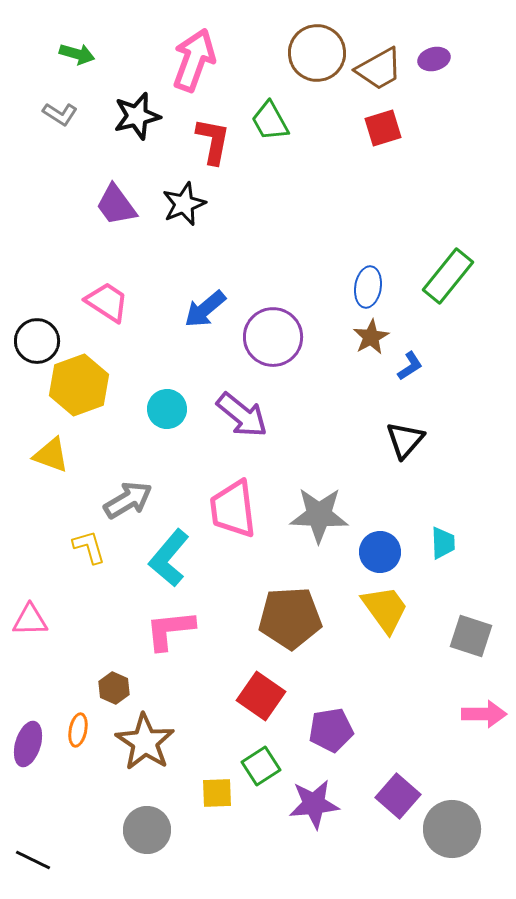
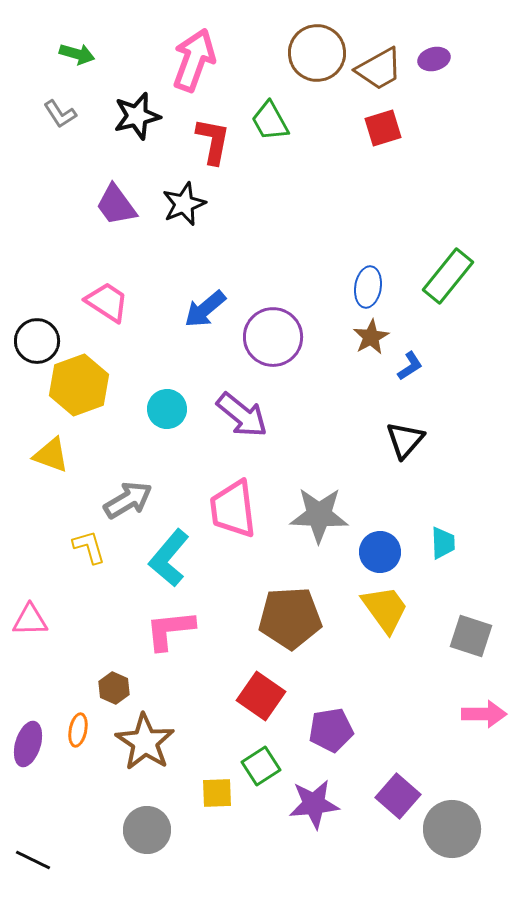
gray L-shape at (60, 114): rotated 24 degrees clockwise
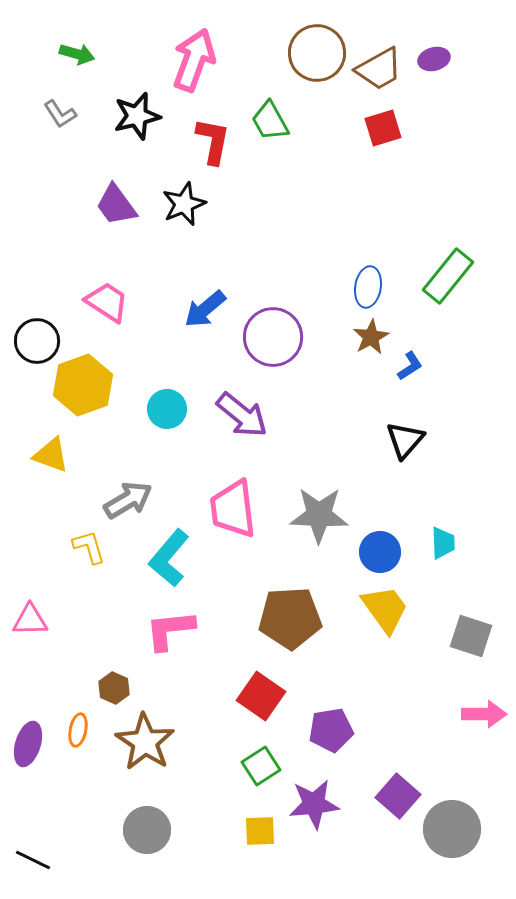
yellow hexagon at (79, 385): moved 4 px right
yellow square at (217, 793): moved 43 px right, 38 px down
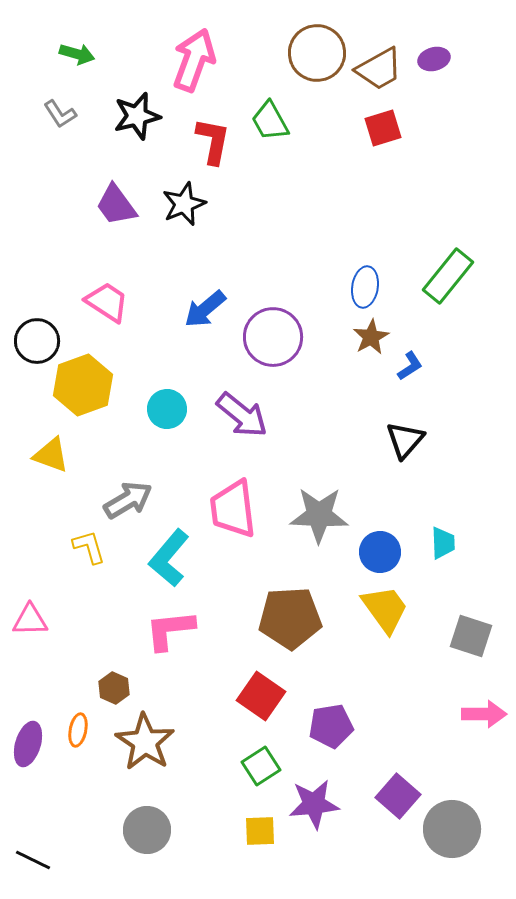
blue ellipse at (368, 287): moved 3 px left
purple pentagon at (331, 730): moved 4 px up
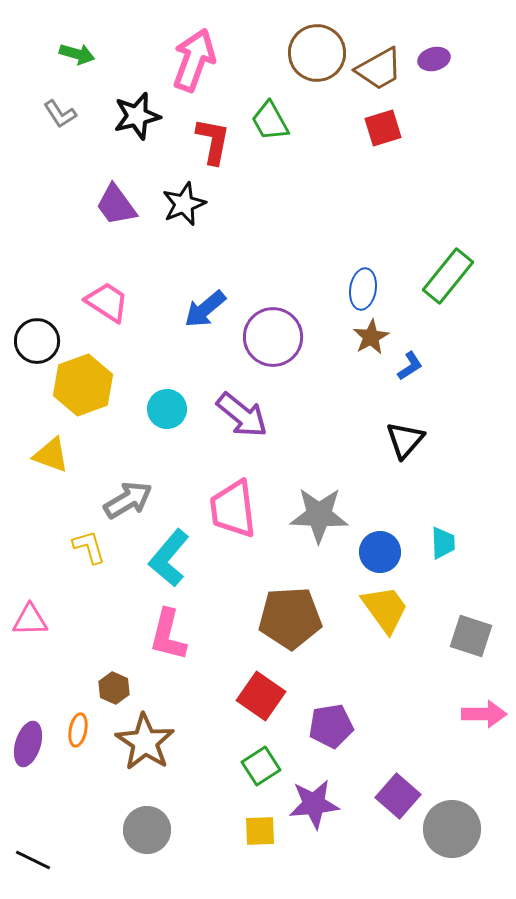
blue ellipse at (365, 287): moved 2 px left, 2 px down
pink L-shape at (170, 630): moved 2 px left, 5 px down; rotated 70 degrees counterclockwise
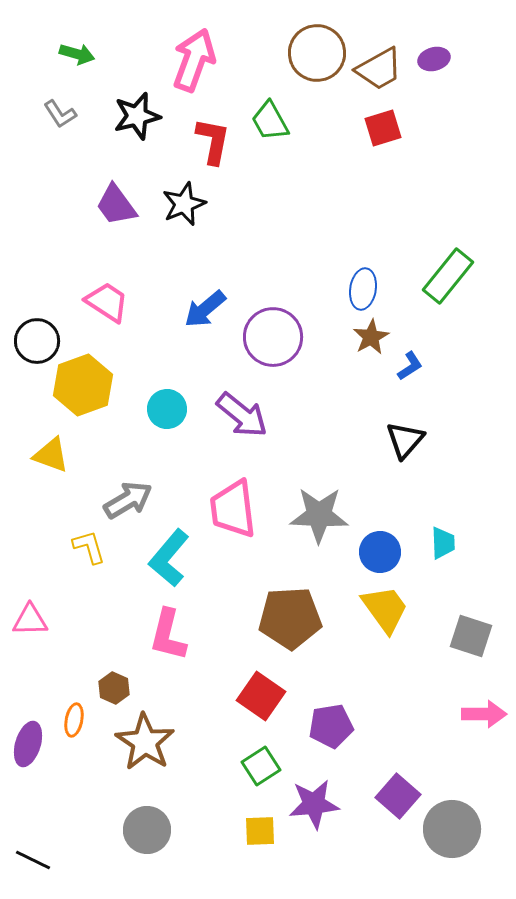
orange ellipse at (78, 730): moved 4 px left, 10 px up
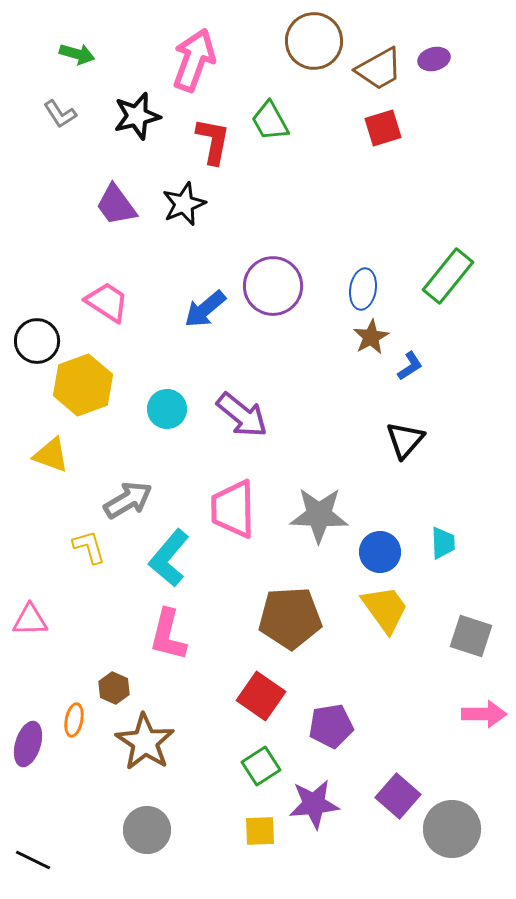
brown circle at (317, 53): moved 3 px left, 12 px up
purple circle at (273, 337): moved 51 px up
pink trapezoid at (233, 509): rotated 6 degrees clockwise
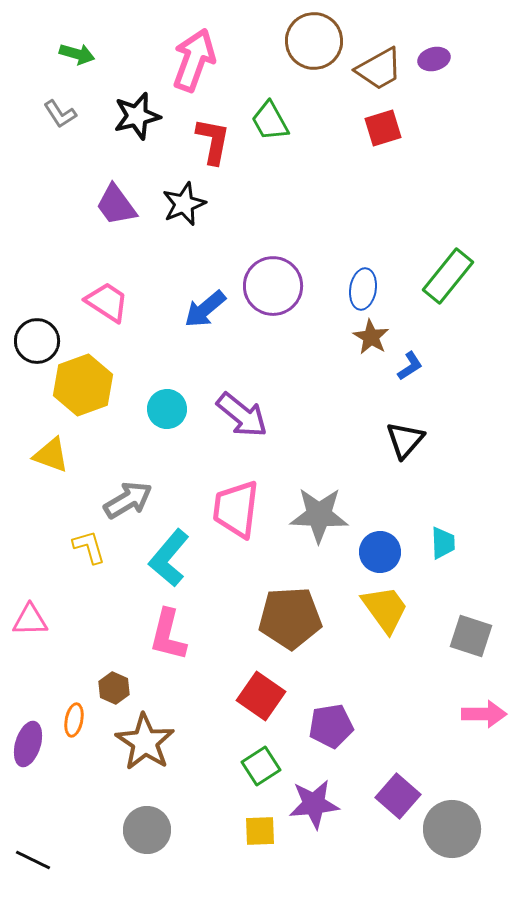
brown star at (371, 337): rotated 12 degrees counterclockwise
pink trapezoid at (233, 509): moved 3 px right; rotated 8 degrees clockwise
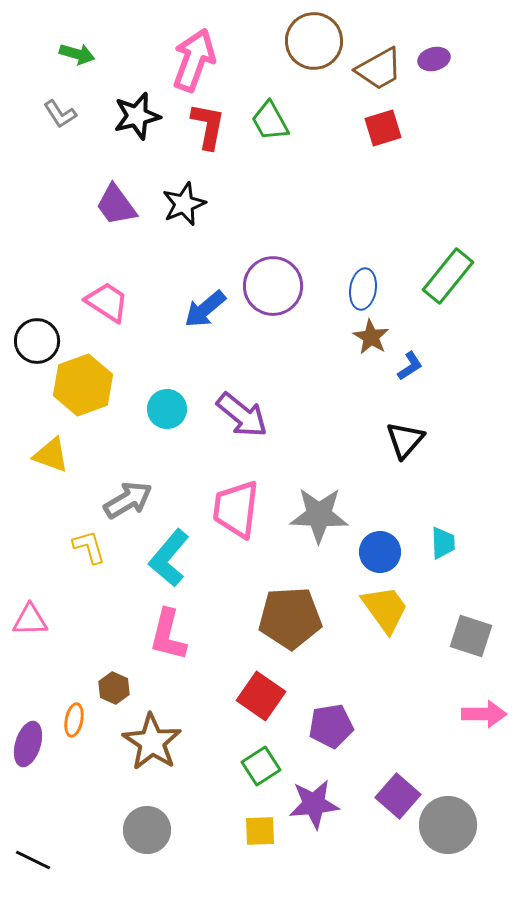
red L-shape at (213, 141): moved 5 px left, 15 px up
brown star at (145, 742): moved 7 px right
gray circle at (452, 829): moved 4 px left, 4 px up
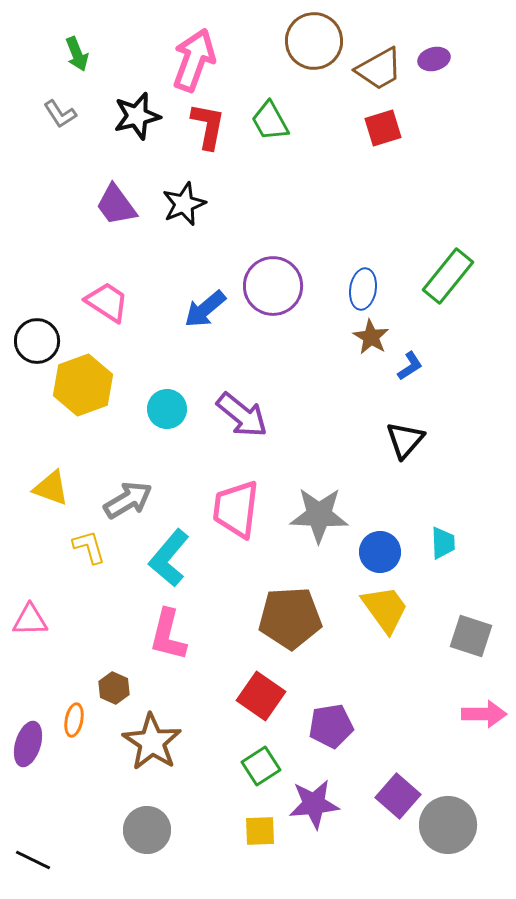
green arrow at (77, 54): rotated 52 degrees clockwise
yellow triangle at (51, 455): moved 33 px down
